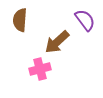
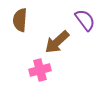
pink cross: moved 1 px down
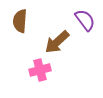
brown semicircle: moved 1 px down
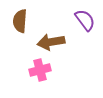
brown arrow: moved 6 px left; rotated 32 degrees clockwise
